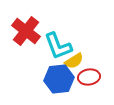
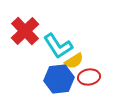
red cross: moved 1 px left; rotated 8 degrees clockwise
cyan L-shape: rotated 12 degrees counterclockwise
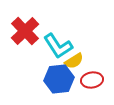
red ellipse: moved 3 px right, 3 px down
